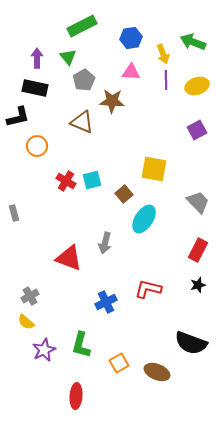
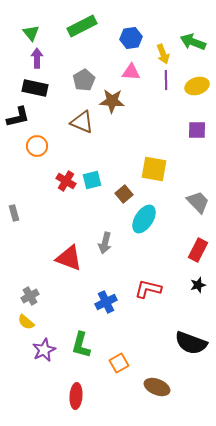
green triangle: moved 37 px left, 24 px up
purple square: rotated 30 degrees clockwise
brown ellipse: moved 15 px down
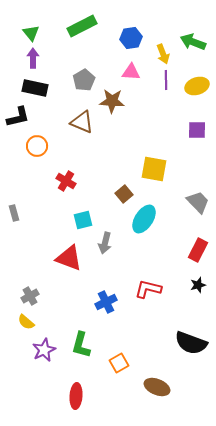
purple arrow: moved 4 px left
cyan square: moved 9 px left, 40 px down
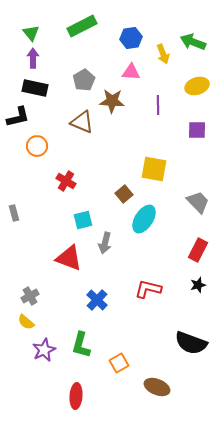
purple line: moved 8 px left, 25 px down
blue cross: moved 9 px left, 2 px up; rotated 20 degrees counterclockwise
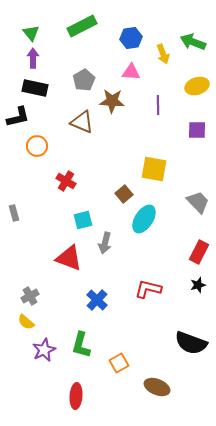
red rectangle: moved 1 px right, 2 px down
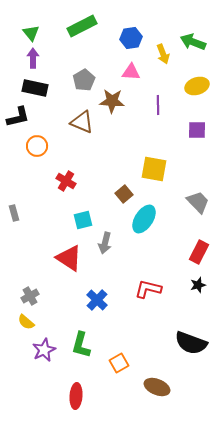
red triangle: rotated 12 degrees clockwise
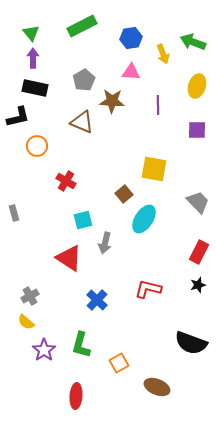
yellow ellipse: rotated 55 degrees counterclockwise
purple star: rotated 10 degrees counterclockwise
